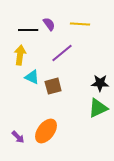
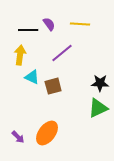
orange ellipse: moved 1 px right, 2 px down
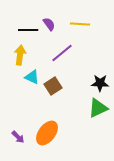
brown square: rotated 18 degrees counterclockwise
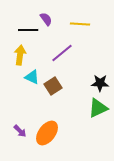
purple semicircle: moved 3 px left, 5 px up
purple arrow: moved 2 px right, 6 px up
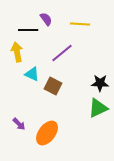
yellow arrow: moved 3 px left, 3 px up; rotated 18 degrees counterclockwise
cyan triangle: moved 3 px up
brown square: rotated 30 degrees counterclockwise
purple arrow: moved 1 px left, 7 px up
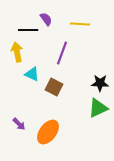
purple line: rotated 30 degrees counterclockwise
brown square: moved 1 px right, 1 px down
orange ellipse: moved 1 px right, 1 px up
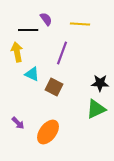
green triangle: moved 2 px left, 1 px down
purple arrow: moved 1 px left, 1 px up
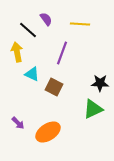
black line: rotated 42 degrees clockwise
green triangle: moved 3 px left
orange ellipse: rotated 20 degrees clockwise
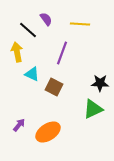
purple arrow: moved 1 px right, 2 px down; rotated 96 degrees counterclockwise
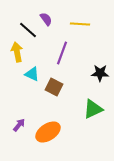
black star: moved 10 px up
